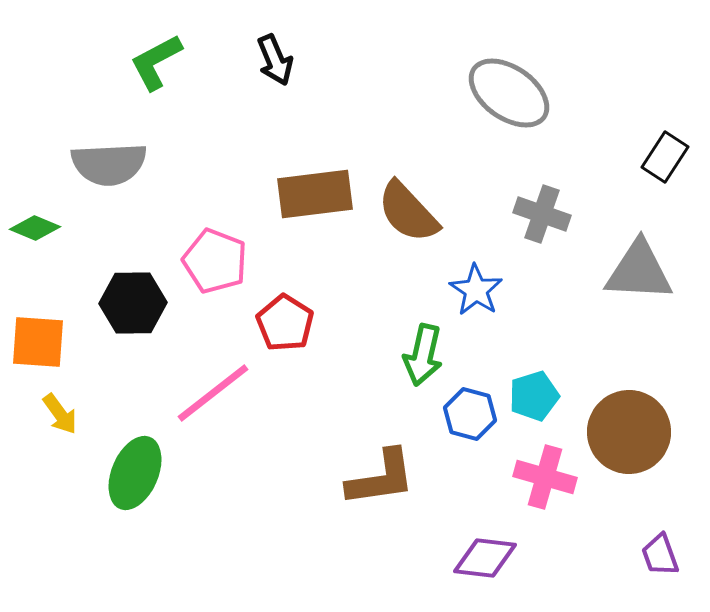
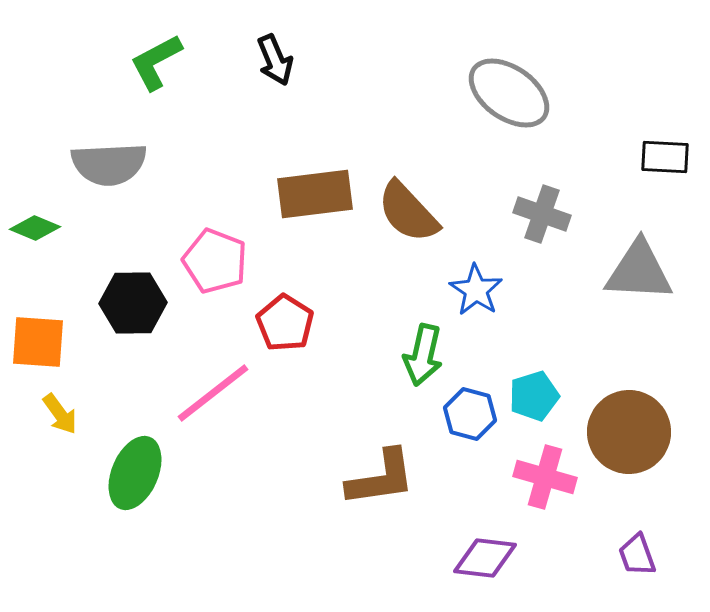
black rectangle: rotated 60 degrees clockwise
purple trapezoid: moved 23 px left
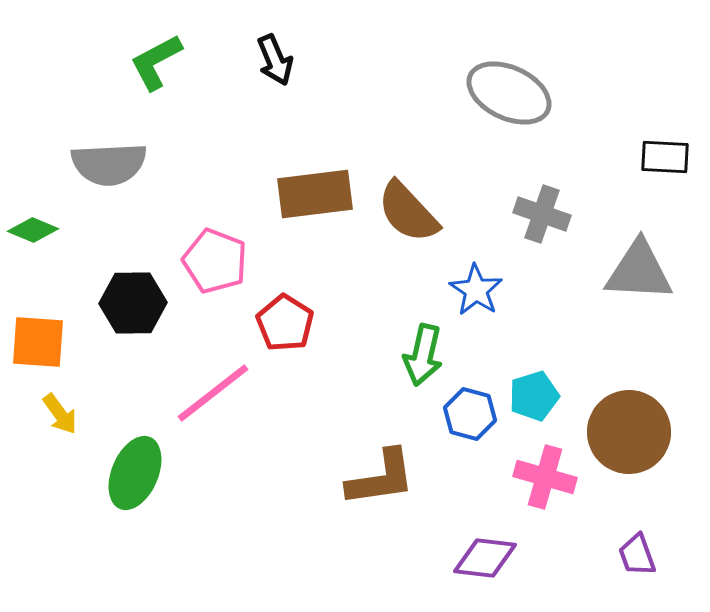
gray ellipse: rotated 10 degrees counterclockwise
green diamond: moved 2 px left, 2 px down
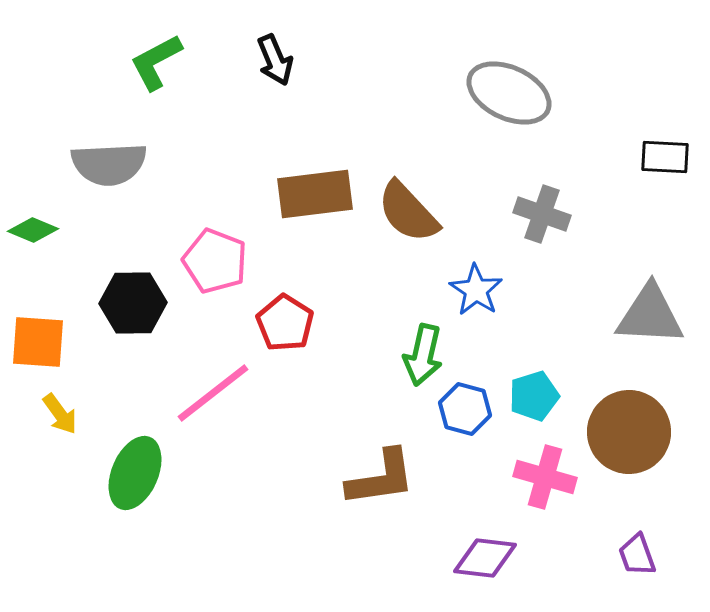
gray triangle: moved 11 px right, 44 px down
blue hexagon: moved 5 px left, 5 px up
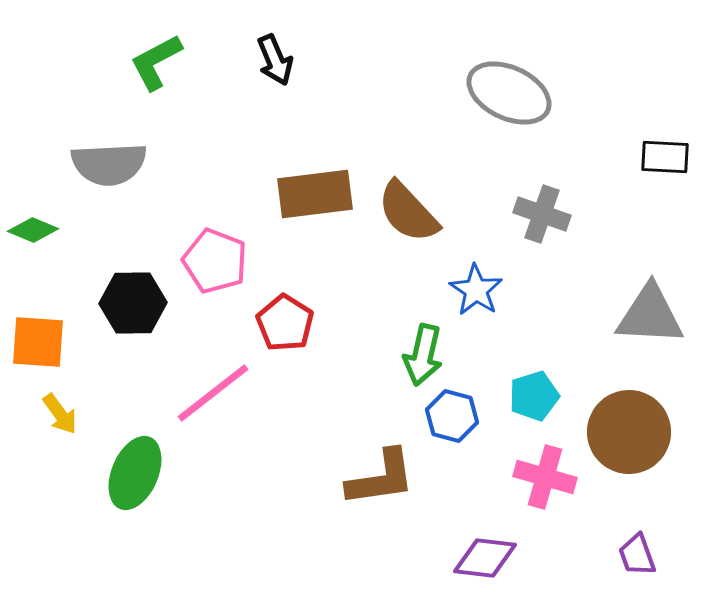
blue hexagon: moved 13 px left, 7 px down
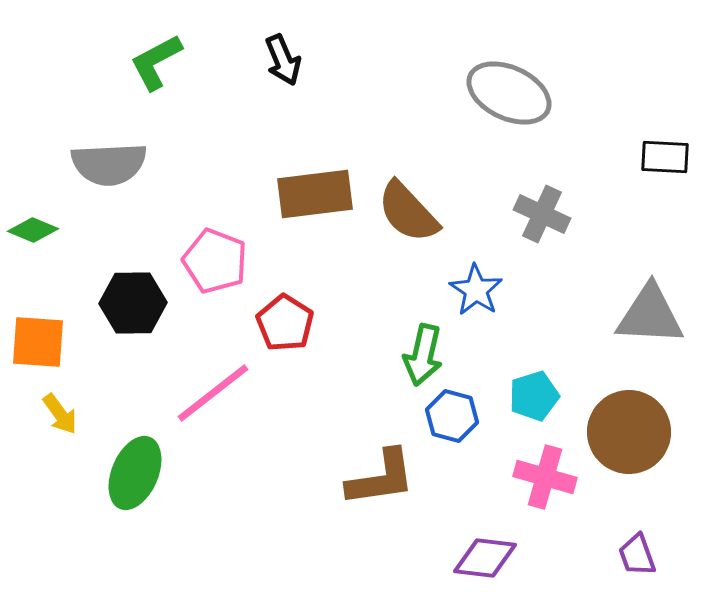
black arrow: moved 8 px right
gray cross: rotated 6 degrees clockwise
